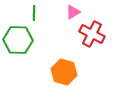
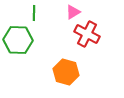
red cross: moved 5 px left
orange hexagon: moved 2 px right
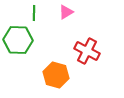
pink triangle: moved 7 px left
red cross: moved 17 px down
orange hexagon: moved 10 px left, 3 px down
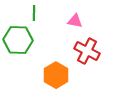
pink triangle: moved 9 px right, 9 px down; rotated 42 degrees clockwise
orange hexagon: rotated 15 degrees clockwise
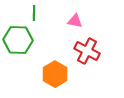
orange hexagon: moved 1 px left, 1 px up
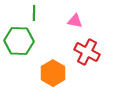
green hexagon: moved 1 px right, 1 px down
red cross: moved 1 px down
orange hexagon: moved 2 px left, 1 px up
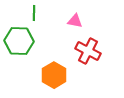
red cross: moved 1 px right, 1 px up
orange hexagon: moved 1 px right, 2 px down
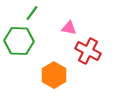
green line: moved 2 px left; rotated 35 degrees clockwise
pink triangle: moved 6 px left, 7 px down
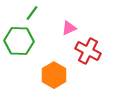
pink triangle: rotated 35 degrees counterclockwise
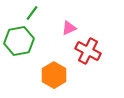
green hexagon: rotated 12 degrees counterclockwise
